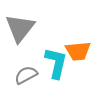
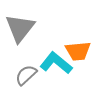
cyan L-shape: rotated 64 degrees counterclockwise
gray semicircle: rotated 15 degrees counterclockwise
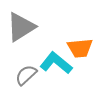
gray triangle: moved 1 px right, 1 px up; rotated 20 degrees clockwise
orange trapezoid: moved 2 px right, 3 px up
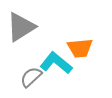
gray semicircle: moved 5 px right, 2 px down
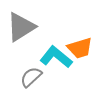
orange trapezoid: rotated 12 degrees counterclockwise
cyan L-shape: moved 6 px up
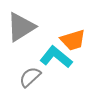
orange trapezoid: moved 7 px left, 8 px up
gray semicircle: moved 1 px left
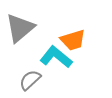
gray triangle: moved 1 px left, 1 px down; rotated 8 degrees counterclockwise
gray semicircle: moved 3 px down
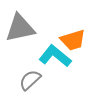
gray triangle: rotated 28 degrees clockwise
cyan L-shape: moved 1 px left, 1 px up
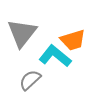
gray triangle: moved 2 px right, 5 px down; rotated 40 degrees counterclockwise
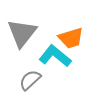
orange trapezoid: moved 2 px left, 2 px up
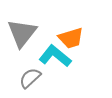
gray semicircle: moved 2 px up
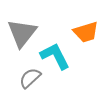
orange trapezoid: moved 15 px right, 6 px up
cyan L-shape: rotated 24 degrees clockwise
